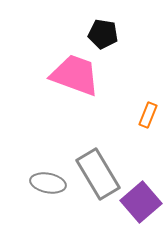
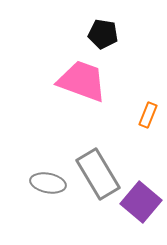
pink trapezoid: moved 7 px right, 6 px down
purple square: rotated 9 degrees counterclockwise
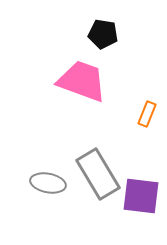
orange rectangle: moved 1 px left, 1 px up
purple square: moved 6 px up; rotated 33 degrees counterclockwise
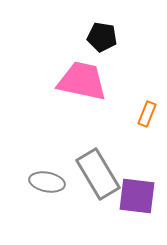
black pentagon: moved 1 px left, 3 px down
pink trapezoid: rotated 8 degrees counterclockwise
gray ellipse: moved 1 px left, 1 px up
purple square: moved 4 px left
